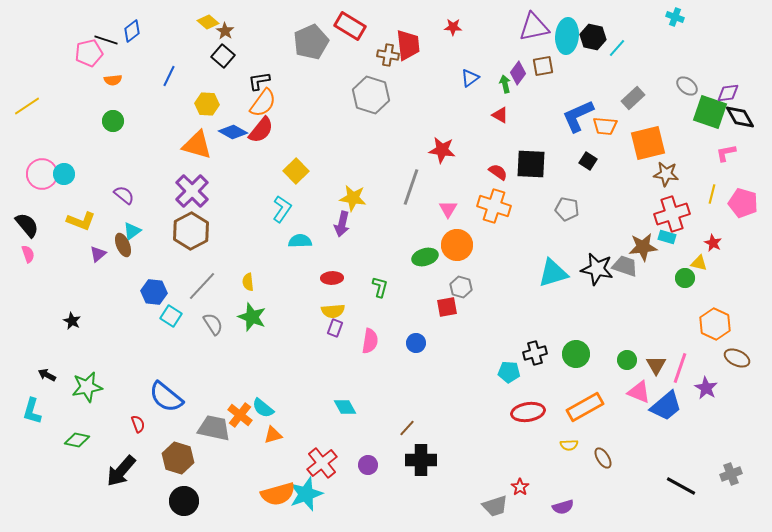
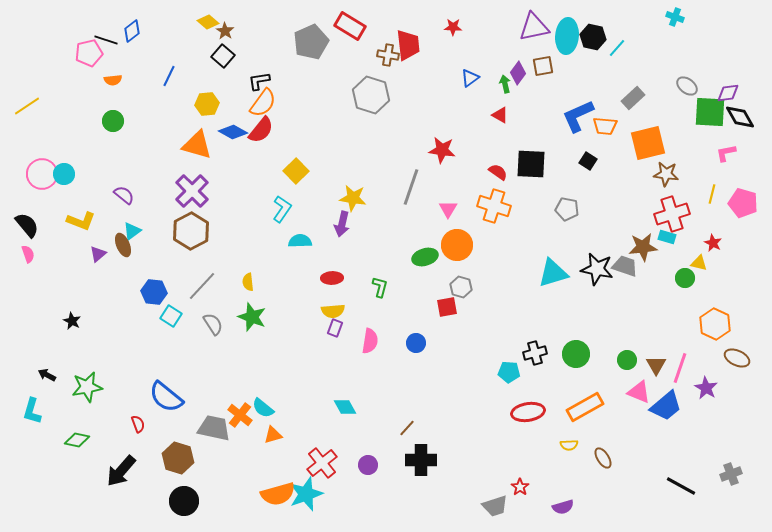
yellow hexagon at (207, 104): rotated 10 degrees counterclockwise
green square at (710, 112): rotated 16 degrees counterclockwise
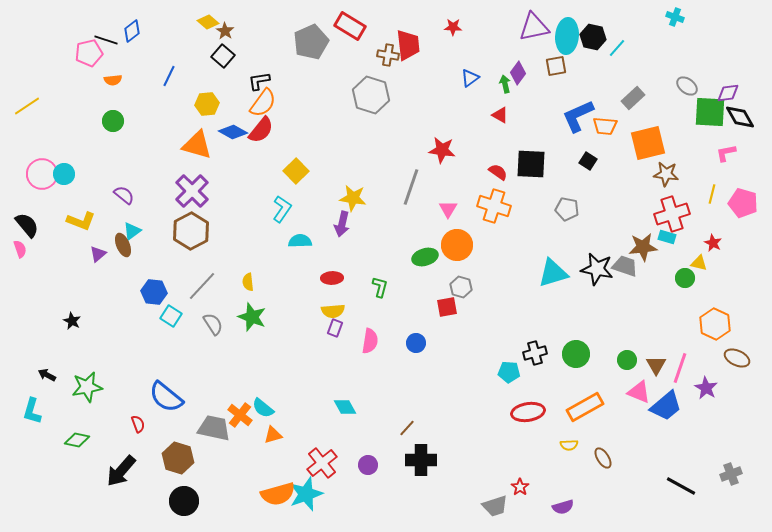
brown square at (543, 66): moved 13 px right
pink semicircle at (28, 254): moved 8 px left, 5 px up
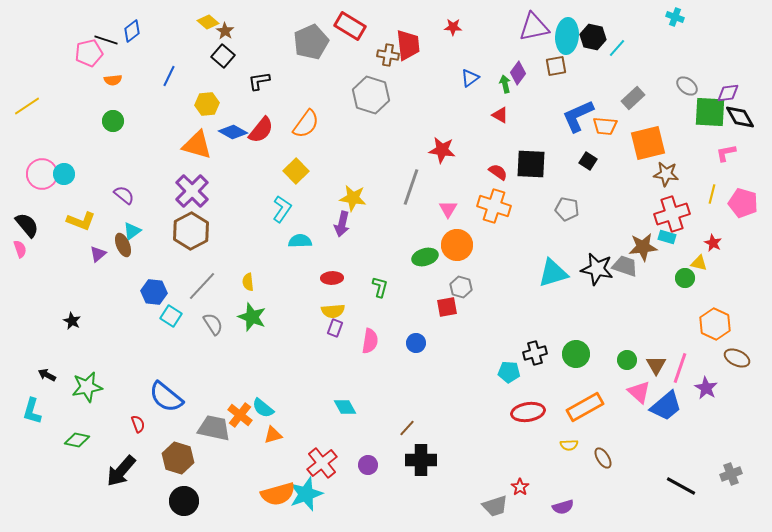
orange semicircle at (263, 103): moved 43 px right, 21 px down
pink triangle at (639, 392): rotated 20 degrees clockwise
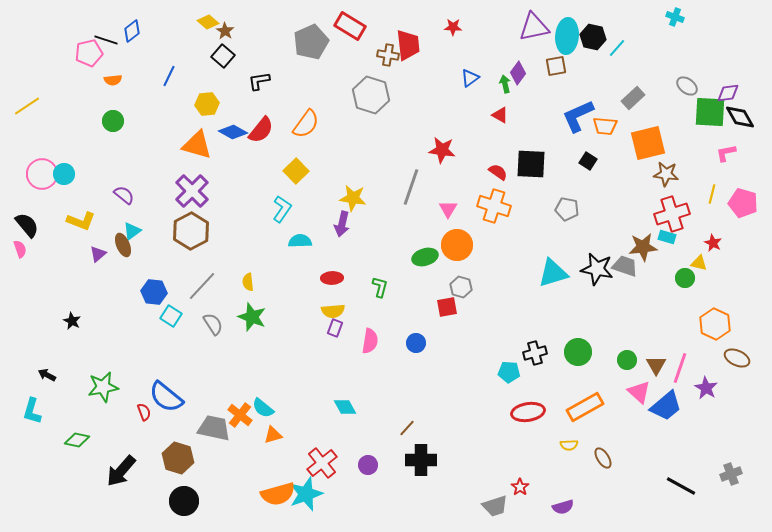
green circle at (576, 354): moved 2 px right, 2 px up
green star at (87, 387): moved 16 px right
red semicircle at (138, 424): moved 6 px right, 12 px up
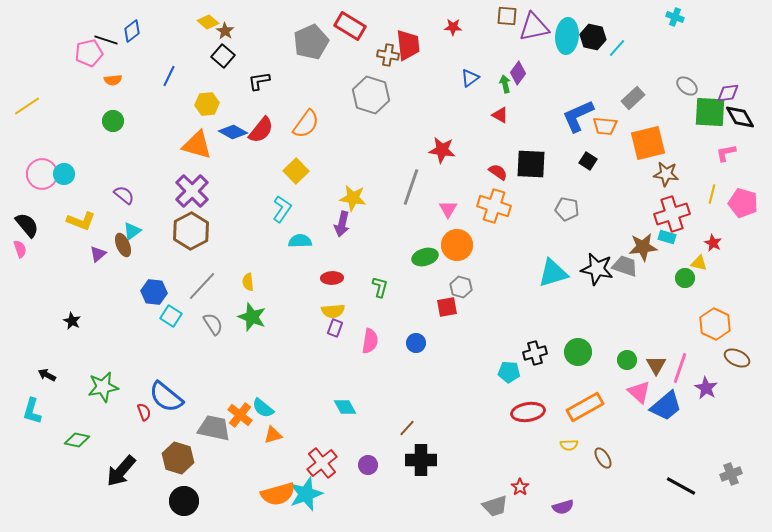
brown square at (556, 66): moved 49 px left, 50 px up; rotated 15 degrees clockwise
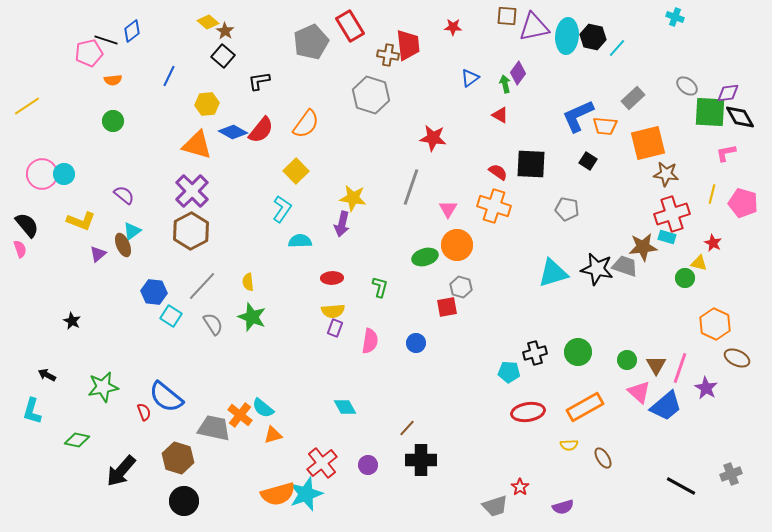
red rectangle at (350, 26): rotated 28 degrees clockwise
red star at (442, 150): moved 9 px left, 12 px up
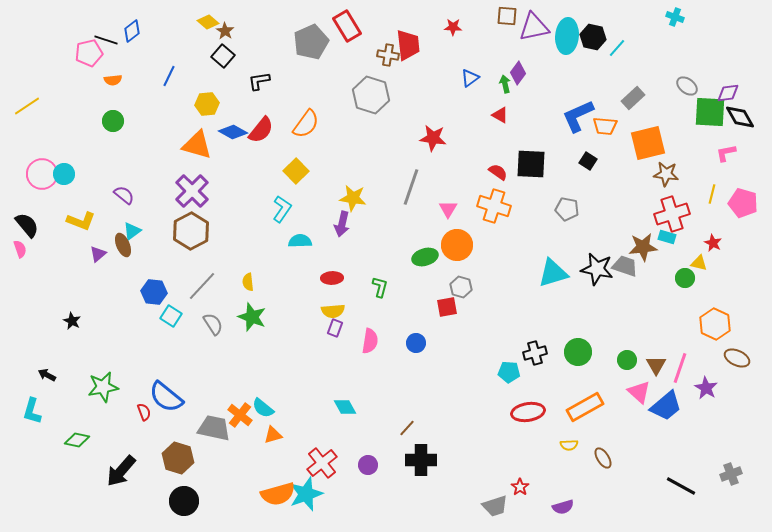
red rectangle at (350, 26): moved 3 px left
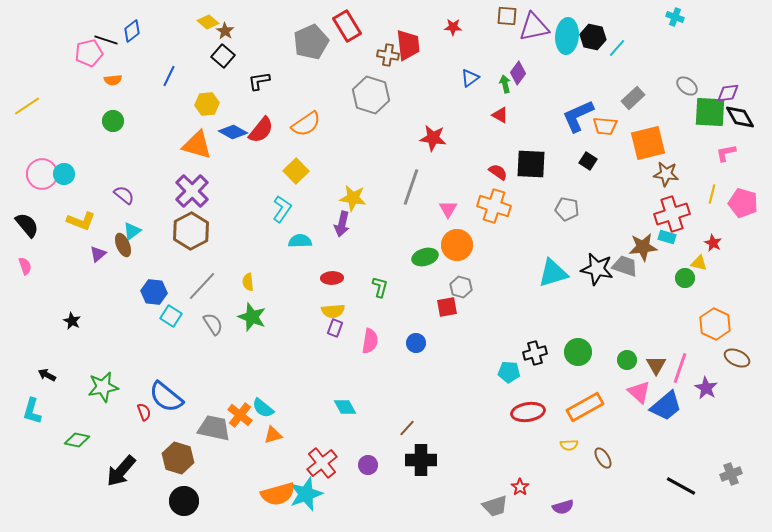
orange semicircle at (306, 124): rotated 20 degrees clockwise
pink semicircle at (20, 249): moved 5 px right, 17 px down
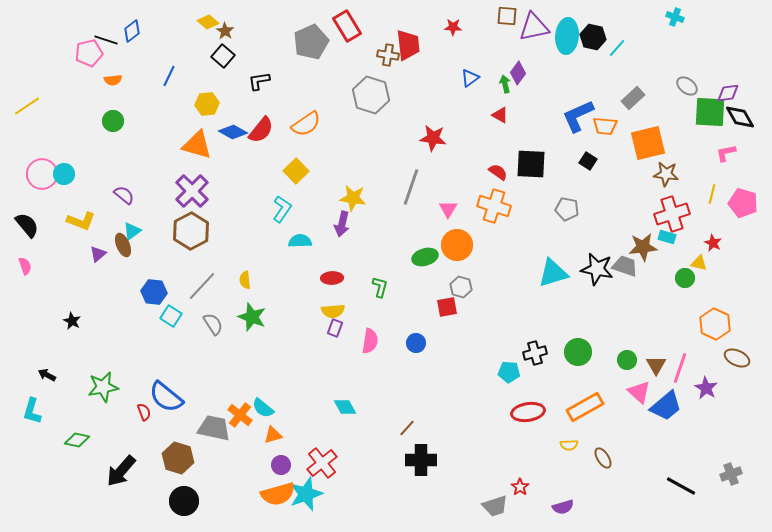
yellow semicircle at (248, 282): moved 3 px left, 2 px up
purple circle at (368, 465): moved 87 px left
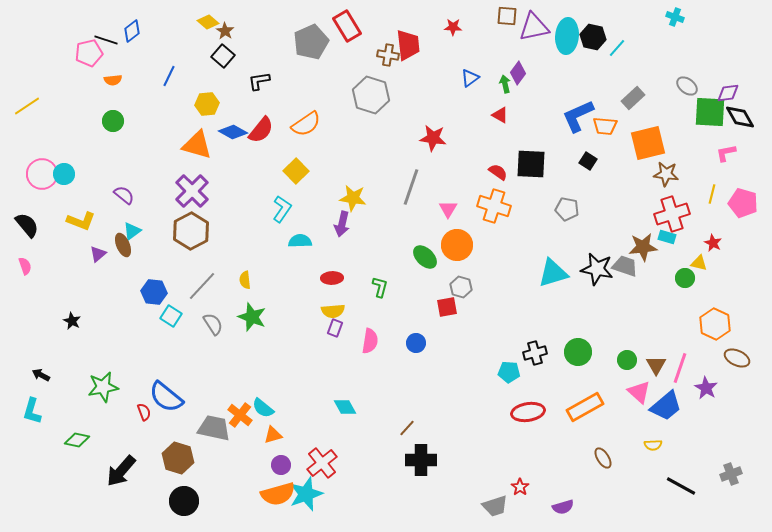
green ellipse at (425, 257): rotated 60 degrees clockwise
black arrow at (47, 375): moved 6 px left
yellow semicircle at (569, 445): moved 84 px right
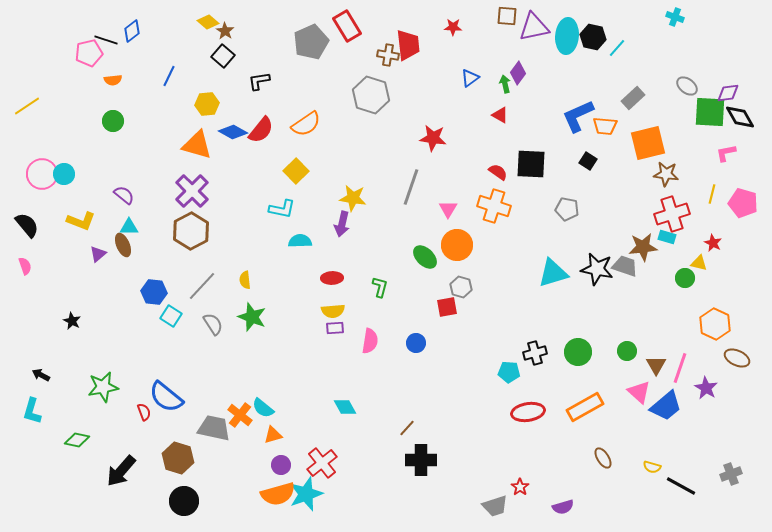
cyan L-shape at (282, 209): rotated 68 degrees clockwise
cyan triangle at (132, 231): moved 3 px left, 4 px up; rotated 36 degrees clockwise
purple rectangle at (335, 328): rotated 66 degrees clockwise
green circle at (627, 360): moved 9 px up
yellow semicircle at (653, 445): moved 1 px left, 22 px down; rotated 18 degrees clockwise
